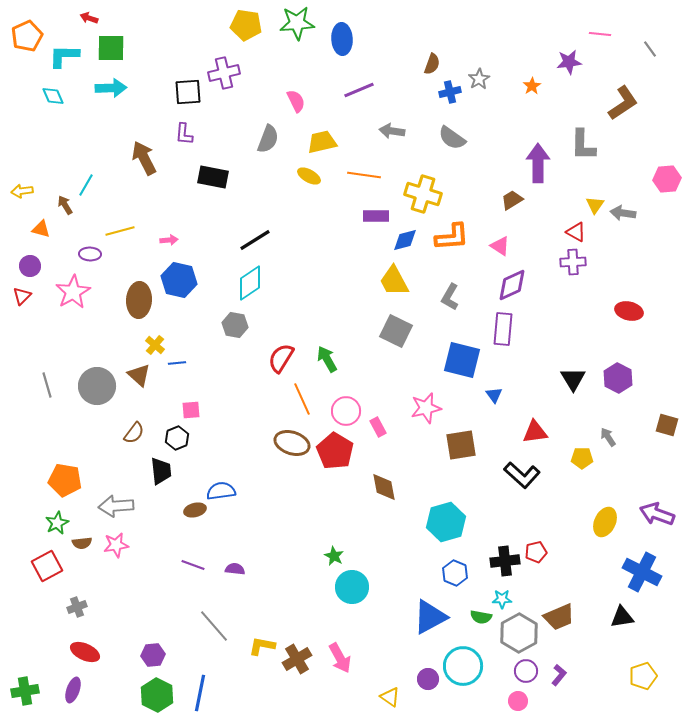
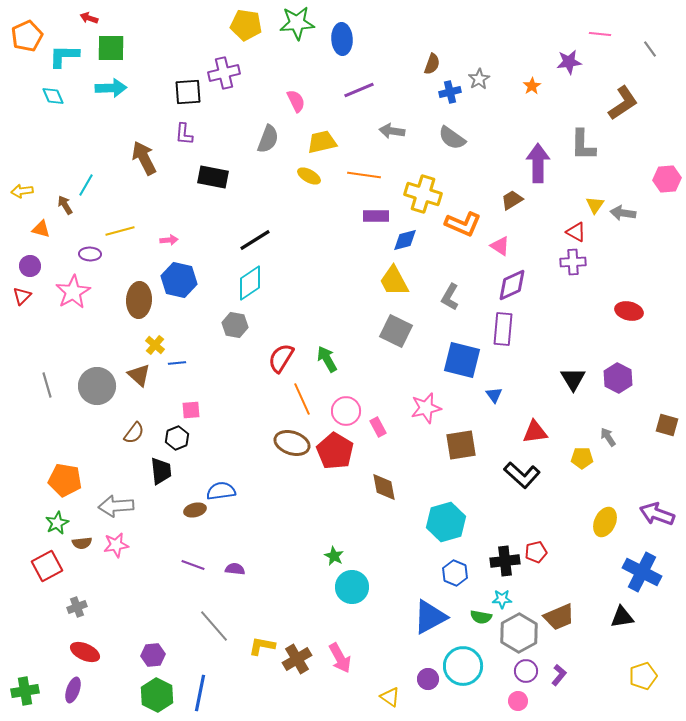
orange L-shape at (452, 237): moved 11 px right, 13 px up; rotated 27 degrees clockwise
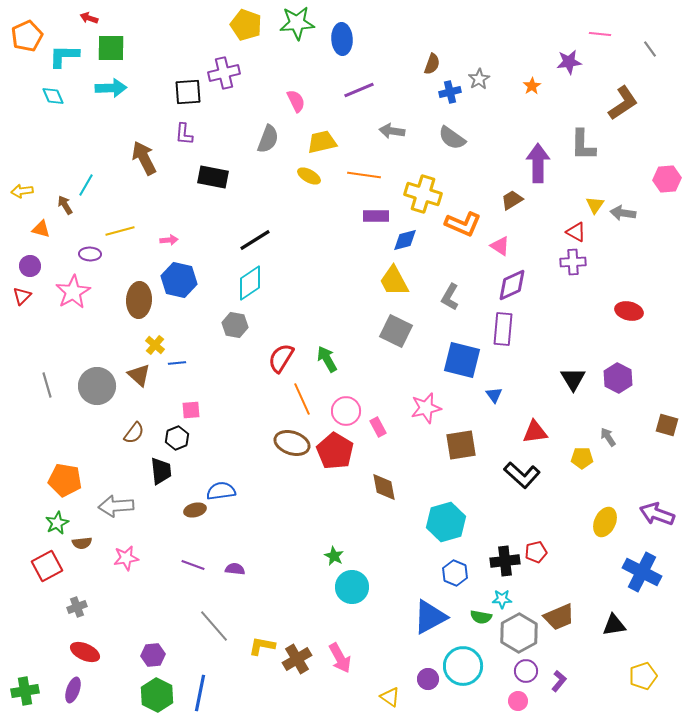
yellow pentagon at (246, 25): rotated 12 degrees clockwise
pink star at (116, 545): moved 10 px right, 13 px down
black triangle at (622, 617): moved 8 px left, 8 px down
purple L-shape at (559, 675): moved 6 px down
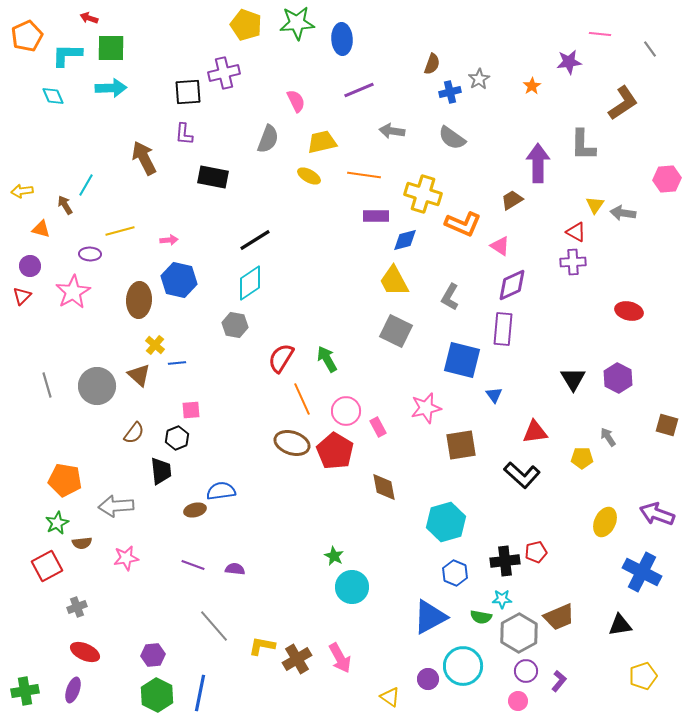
cyan L-shape at (64, 56): moved 3 px right, 1 px up
black triangle at (614, 625): moved 6 px right
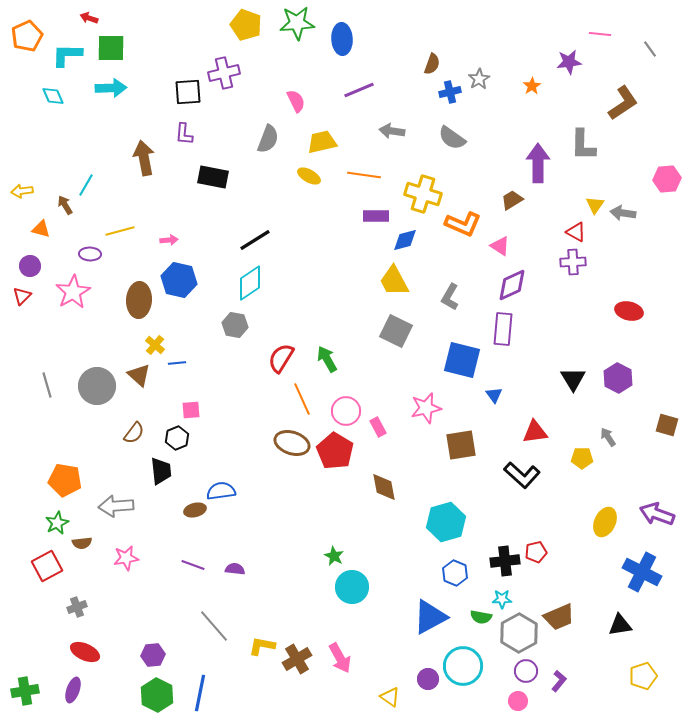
brown arrow at (144, 158): rotated 16 degrees clockwise
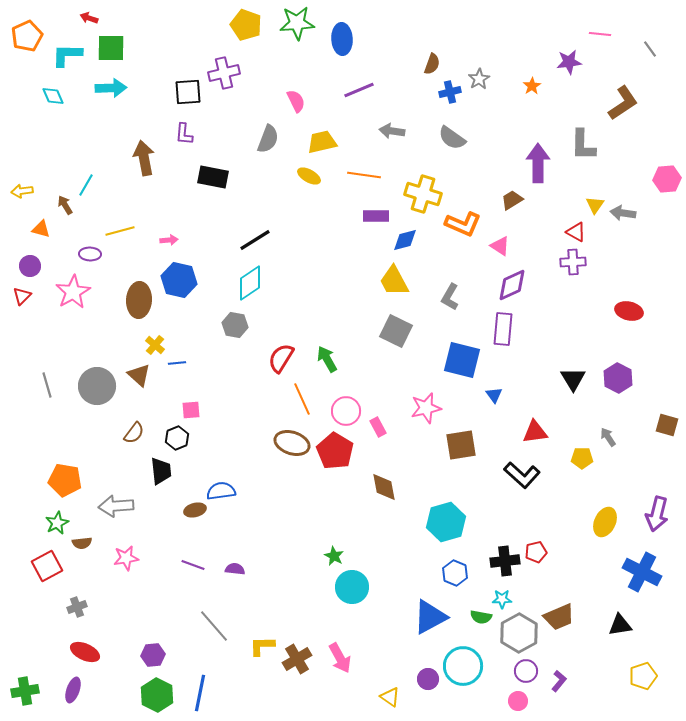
purple arrow at (657, 514): rotated 96 degrees counterclockwise
yellow L-shape at (262, 646): rotated 12 degrees counterclockwise
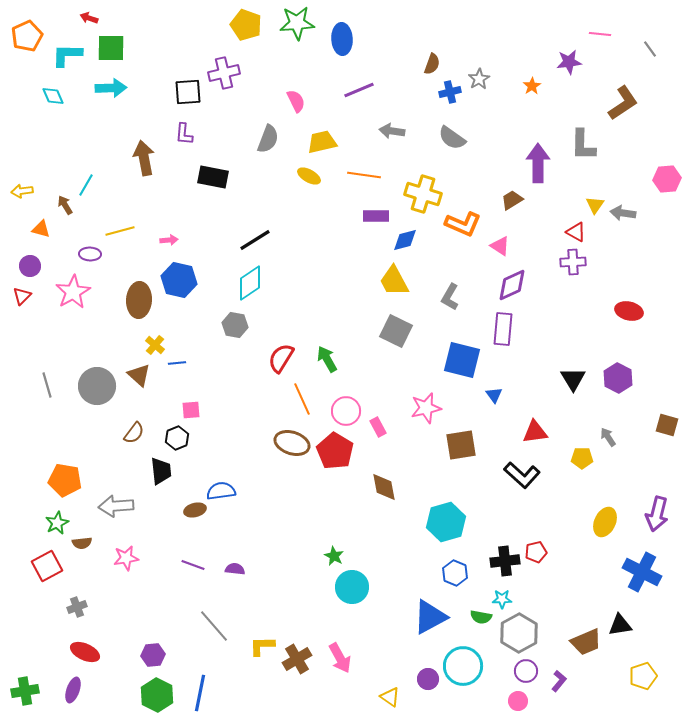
brown trapezoid at (559, 617): moved 27 px right, 25 px down
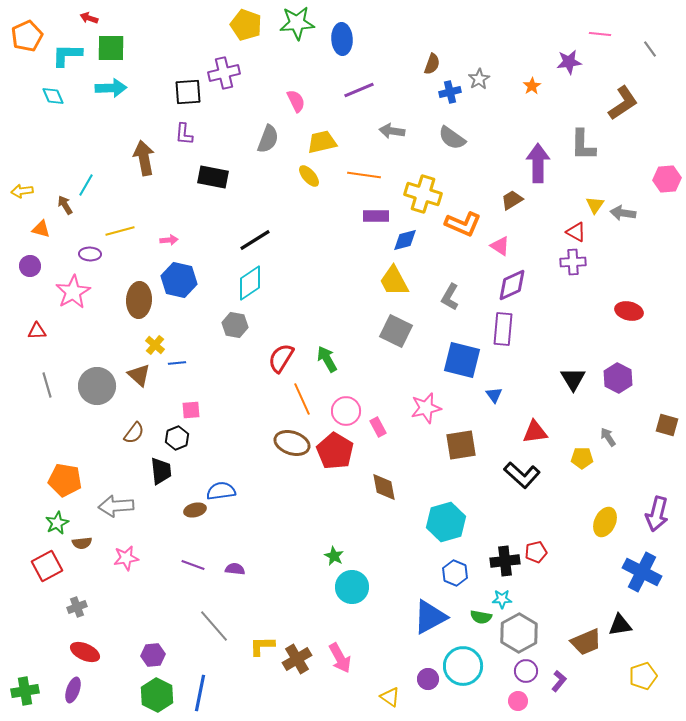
yellow ellipse at (309, 176): rotated 20 degrees clockwise
red triangle at (22, 296): moved 15 px right, 35 px down; rotated 42 degrees clockwise
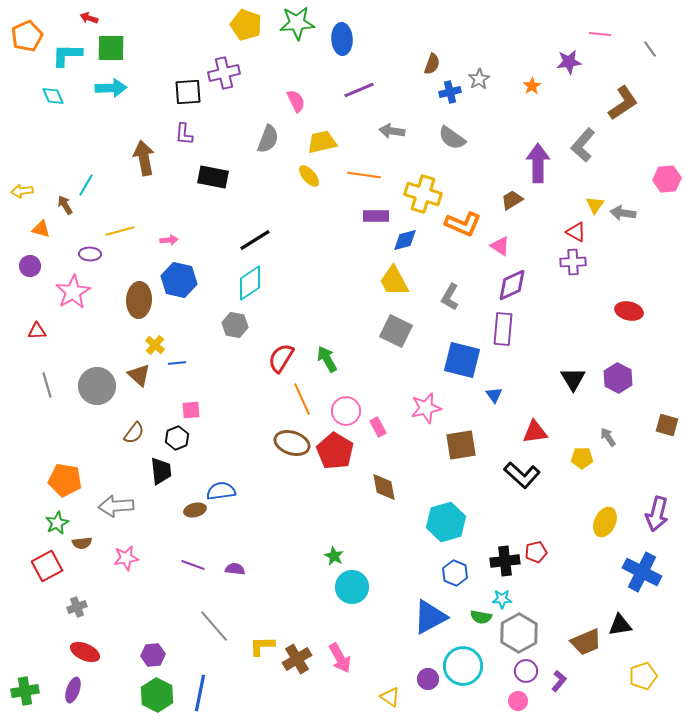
gray L-shape at (583, 145): rotated 40 degrees clockwise
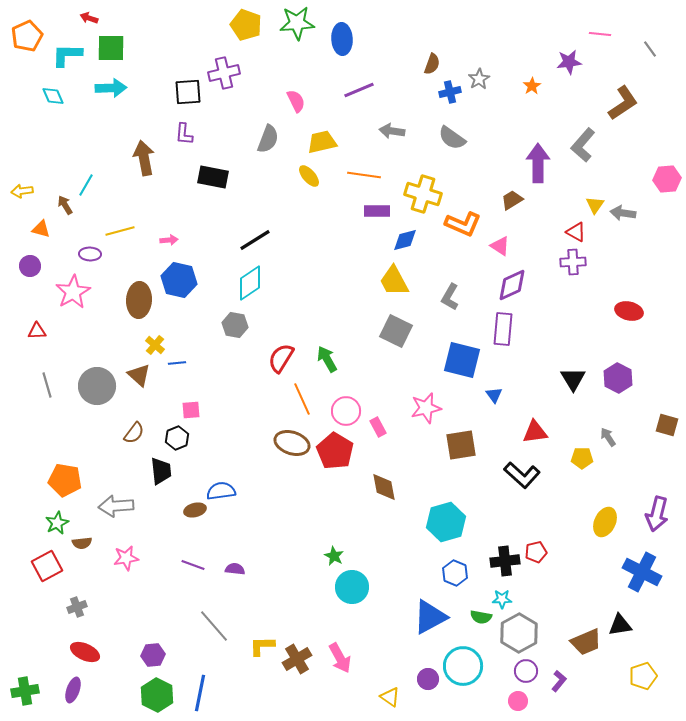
purple rectangle at (376, 216): moved 1 px right, 5 px up
